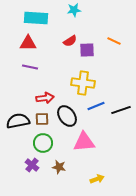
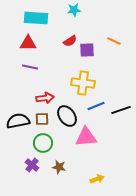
pink triangle: moved 2 px right, 5 px up
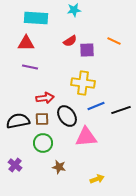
red triangle: moved 2 px left
purple cross: moved 17 px left
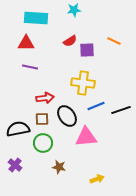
black semicircle: moved 8 px down
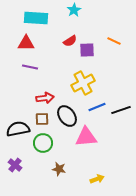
cyan star: rotated 24 degrees counterclockwise
yellow cross: rotated 35 degrees counterclockwise
blue line: moved 1 px right, 1 px down
brown star: moved 2 px down
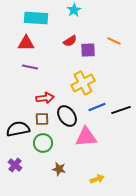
purple square: moved 1 px right
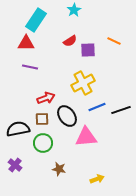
cyan rectangle: moved 2 px down; rotated 60 degrees counterclockwise
red arrow: moved 1 px right; rotated 12 degrees counterclockwise
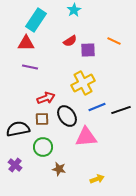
green circle: moved 4 px down
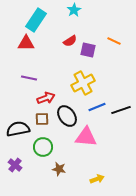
purple square: rotated 14 degrees clockwise
purple line: moved 1 px left, 11 px down
pink triangle: rotated 10 degrees clockwise
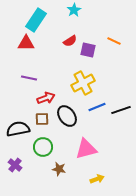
pink triangle: moved 12 px down; rotated 20 degrees counterclockwise
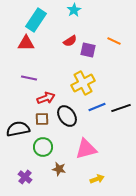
black line: moved 2 px up
purple cross: moved 10 px right, 12 px down
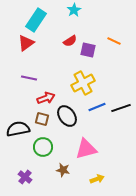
red triangle: rotated 36 degrees counterclockwise
brown square: rotated 16 degrees clockwise
brown star: moved 4 px right, 1 px down
